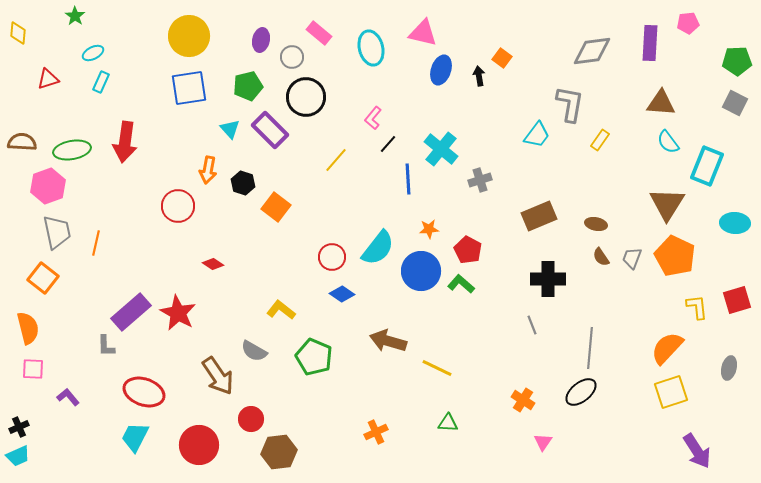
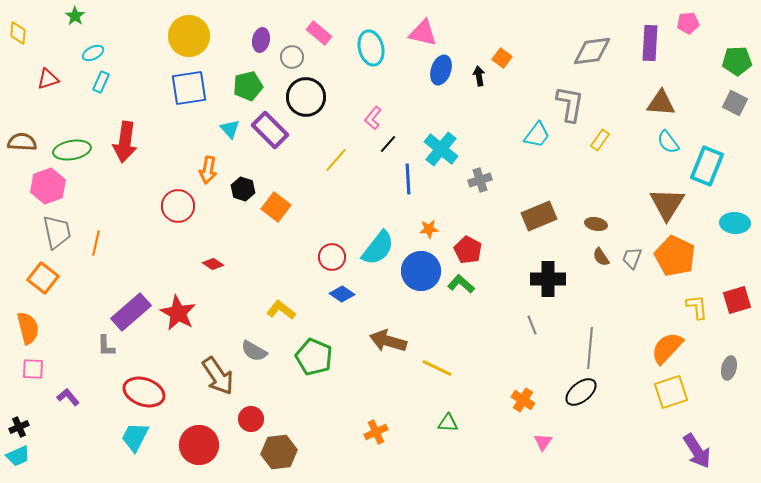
black hexagon at (243, 183): moved 6 px down
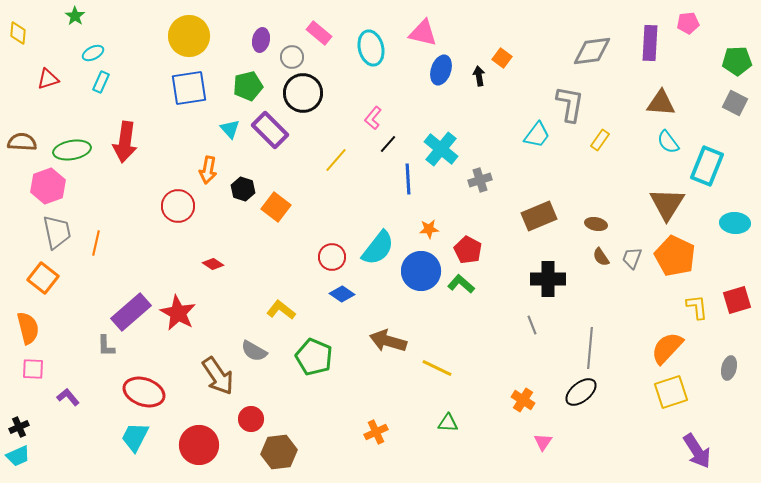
black circle at (306, 97): moved 3 px left, 4 px up
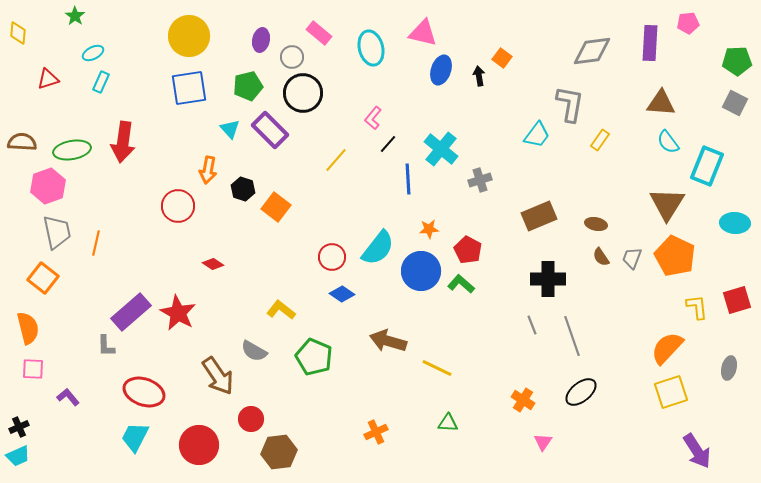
red arrow at (125, 142): moved 2 px left
gray line at (590, 348): moved 18 px left, 12 px up; rotated 24 degrees counterclockwise
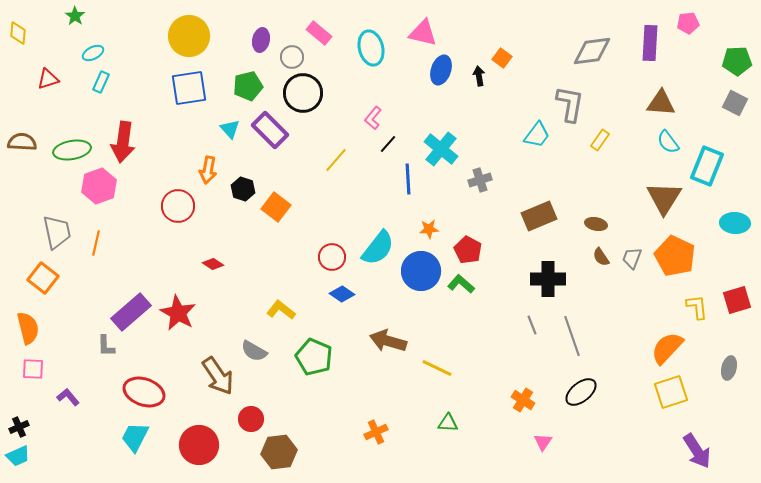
pink hexagon at (48, 186): moved 51 px right
brown triangle at (667, 204): moved 3 px left, 6 px up
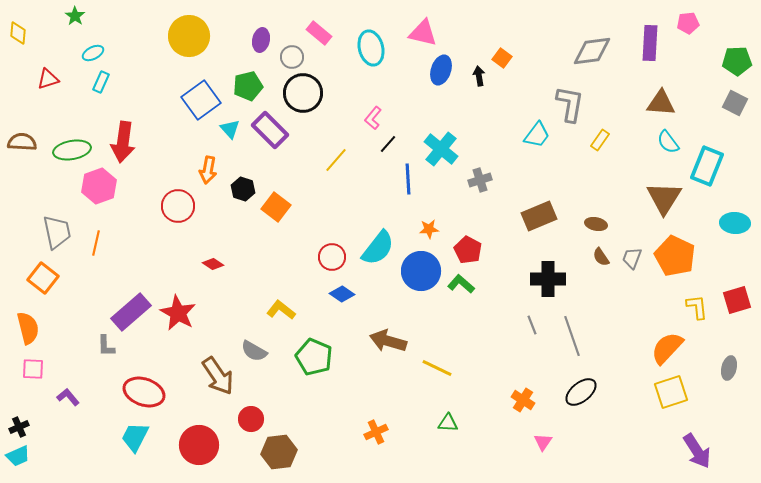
blue square at (189, 88): moved 12 px right, 12 px down; rotated 27 degrees counterclockwise
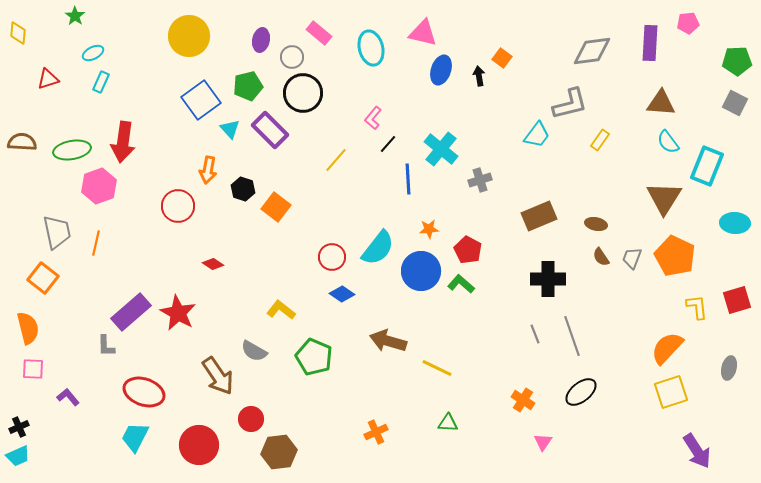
gray L-shape at (570, 104): rotated 66 degrees clockwise
gray line at (532, 325): moved 3 px right, 9 px down
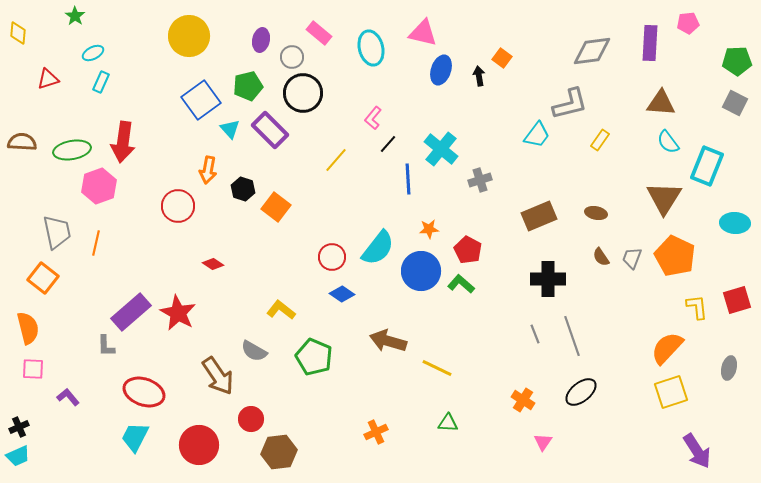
brown ellipse at (596, 224): moved 11 px up
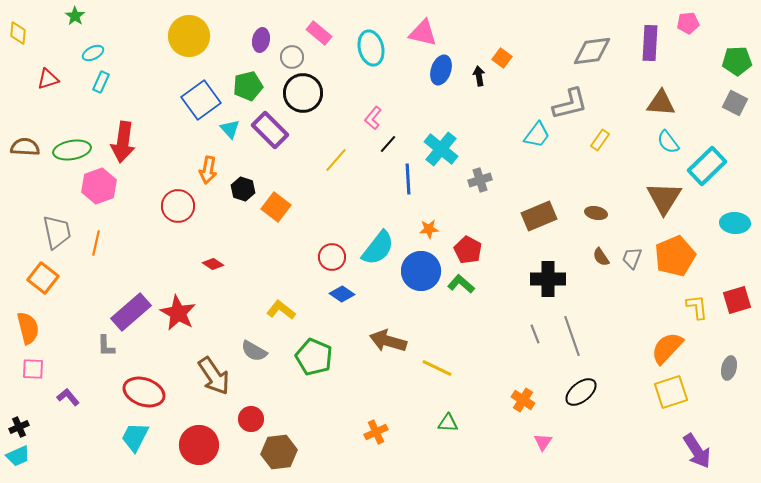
brown semicircle at (22, 142): moved 3 px right, 5 px down
cyan rectangle at (707, 166): rotated 24 degrees clockwise
orange pentagon at (675, 256): rotated 24 degrees clockwise
brown arrow at (218, 376): moved 4 px left
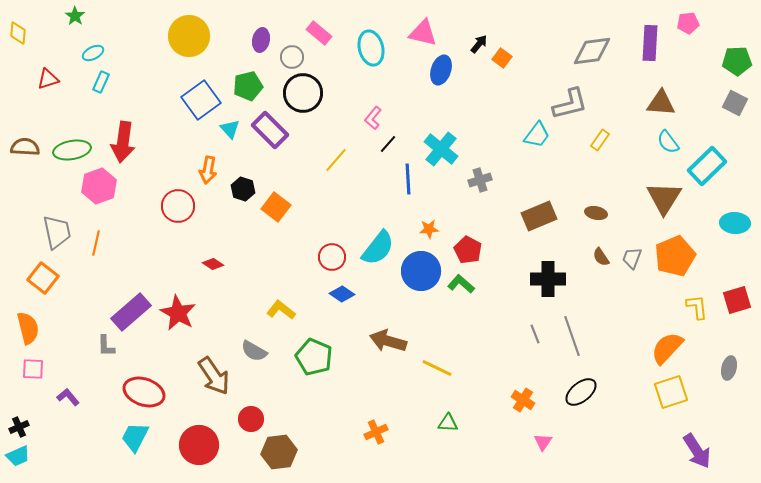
black arrow at (479, 76): moved 32 px up; rotated 48 degrees clockwise
